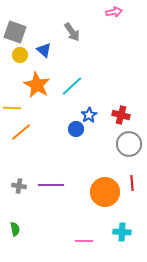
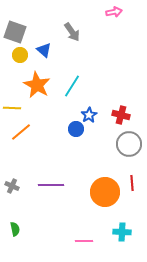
cyan line: rotated 15 degrees counterclockwise
gray cross: moved 7 px left; rotated 16 degrees clockwise
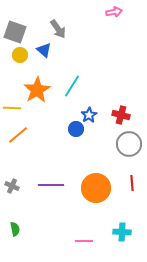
gray arrow: moved 14 px left, 3 px up
orange star: moved 5 px down; rotated 12 degrees clockwise
orange line: moved 3 px left, 3 px down
orange circle: moved 9 px left, 4 px up
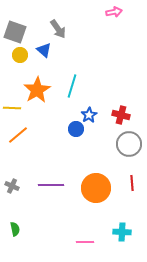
cyan line: rotated 15 degrees counterclockwise
pink line: moved 1 px right, 1 px down
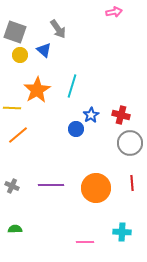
blue star: moved 2 px right
gray circle: moved 1 px right, 1 px up
green semicircle: rotated 80 degrees counterclockwise
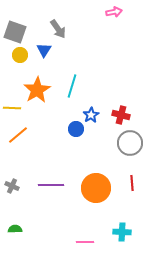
blue triangle: rotated 21 degrees clockwise
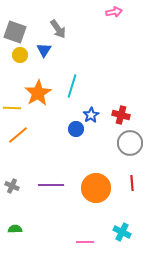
orange star: moved 1 px right, 3 px down
cyan cross: rotated 24 degrees clockwise
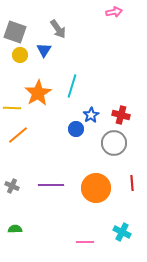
gray circle: moved 16 px left
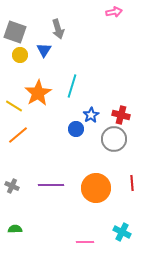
gray arrow: rotated 18 degrees clockwise
yellow line: moved 2 px right, 2 px up; rotated 30 degrees clockwise
gray circle: moved 4 px up
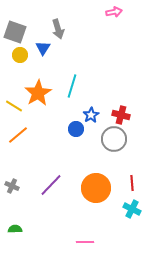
blue triangle: moved 1 px left, 2 px up
purple line: rotated 45 degrees counterclockwise
cyan cross: moved 10 px right, 23 px up
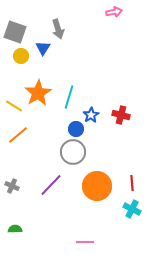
yellow circle: moved 1 px right, 1 px down
cyan line: moved 3 px left, 11 px down
gray circle: moved 41 px left, 13 px down
orange circle: moved 1 px right, 2 px up
